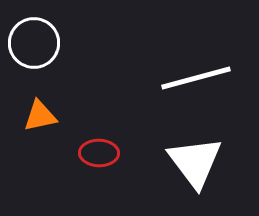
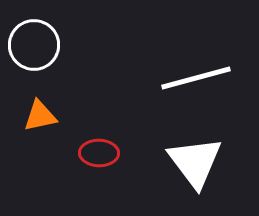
white circle: moved 2 px down
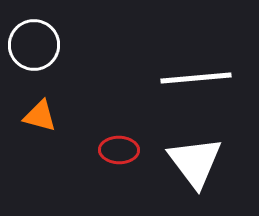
white line: rotated 10 degrees clockwise
orange triangle: rotated 27 degrees clockwise
red ellipse: moved 20 px right, 3 px up
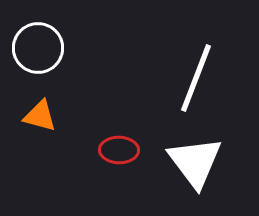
white circle: moved 4 px right, 3 px down
white line: rotated 64 degrees counterclockwise
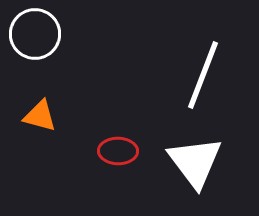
white circle: moved 3 px left, 14 px up
white line: moved 7 px right, 3 px up
red ellipse: moved 1 px left, 1 px down
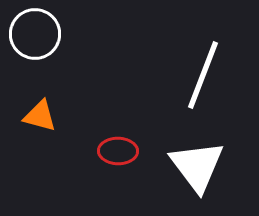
white triangle: moved 2 px right, 4 px down
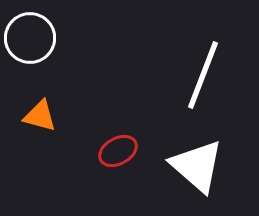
white circle: moved 5 px left, 4 px down
red ellipse: rotated 30 degrees counterclockwise
white triangle: rotated 12 degrees counterclockwise
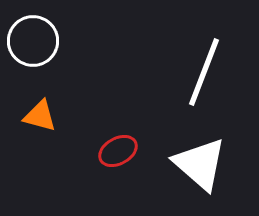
white circle: moved 3 px right, 3 px down
white line: moved 1 px right, 3 px up
white triangle: moved 3 px right, 2 px up
